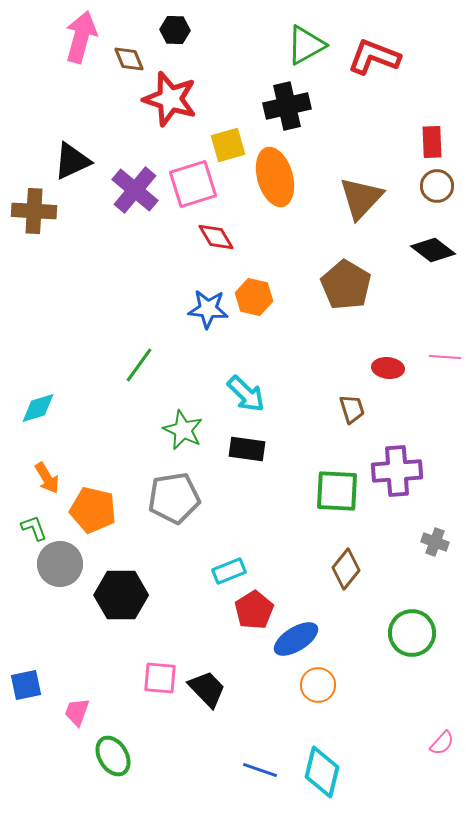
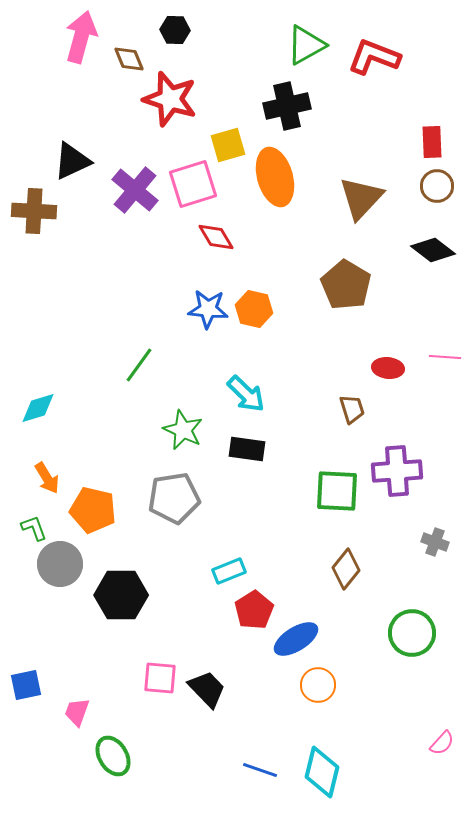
orange hexagon at (254, 297): moved 12 px down
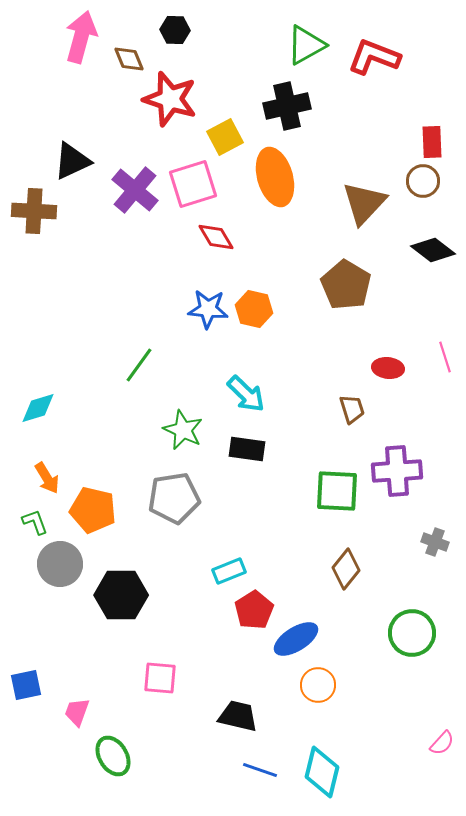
yellow square at (228, 145): moved 3 px left, 8 px up; rotated 12 degrees counterclockwise
brown circle at (437, 186): moved 14 px left, 5 px up
brown triangle at (361, 198): moved 3 px right, 5 px down
pink line at (445, 357): rotated 68 degrees clockwise
green L-shape at (34, 528): moved 1 px right, 6 px up
black trapezoid at (207, 689): moved 31 px right, 27 px down; rotated 33 degrees counterclockwise
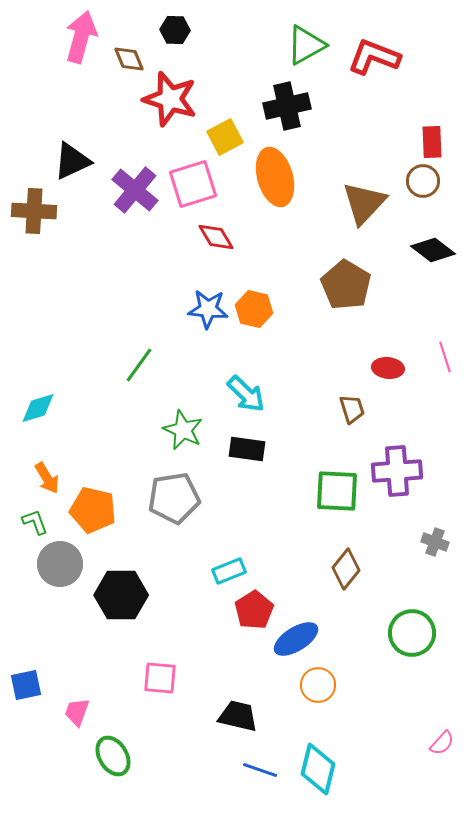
cyan diamond at (322, 772): moved 4 px left, 3 px up
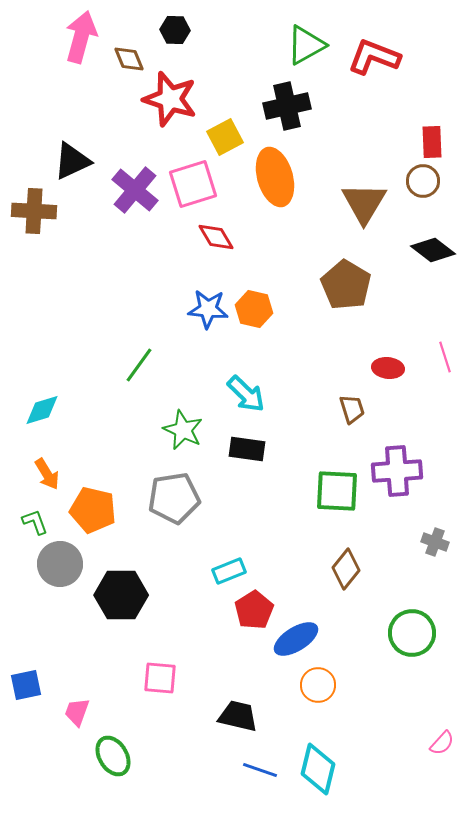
brown triangle at (364, 203): rotated 12 degrees counterclockwise
cyan diamond at (38, 408): moved 4 px right, 2 px down
orange arrow at (47, 478): moved 4 px up
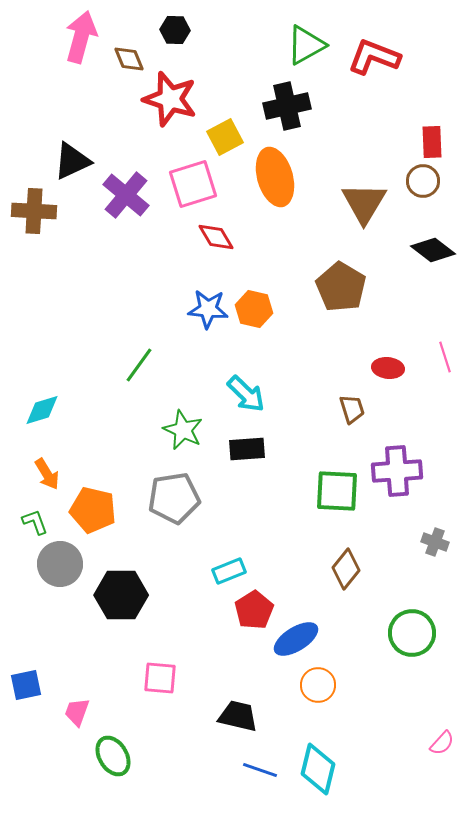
purple cross at (135, 190): moved 9 px left, 5 px down
brown pentagon at (346, 285): moved 5 px left, 2 px down
black rectangle at (247, 449): rotated 12 degrees counterclockwise
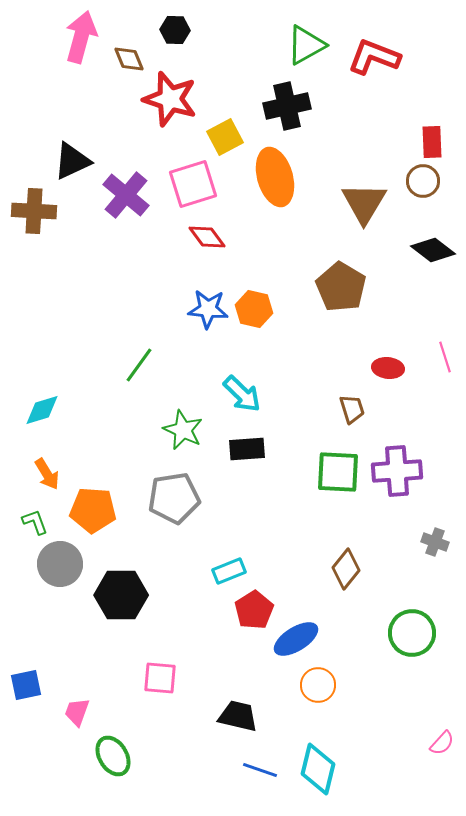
red diamond at (216, 237): moved 9 px left; rotated 6 degrees counterclockwise
cyan arrow at (246, 394): moved 4 px left
green square at (337, 491): moved 1 px right, 19 px up
orange pentagon at (93, 510): rotated 9 degrees counterclockwise
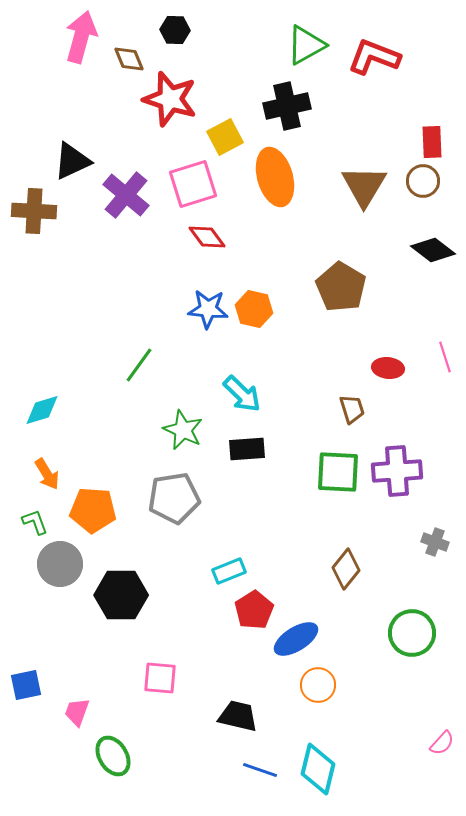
brown triangle at (364, 203): moved 17 px up
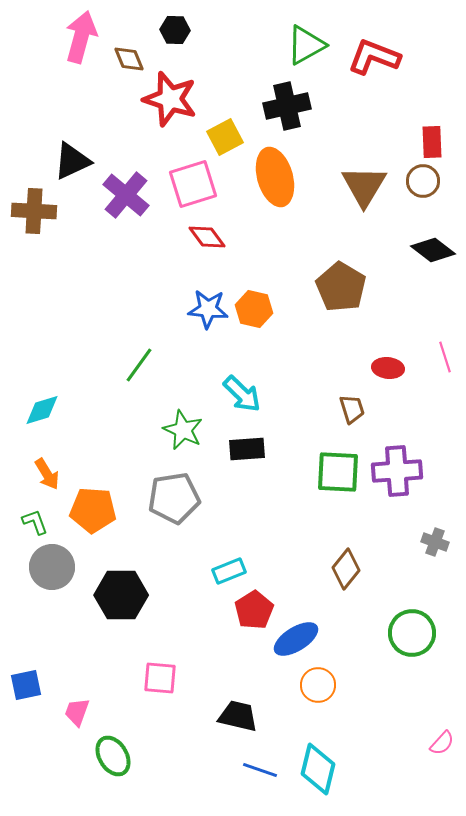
gray circle at (60, 564): moved 8 px left, 3 px down
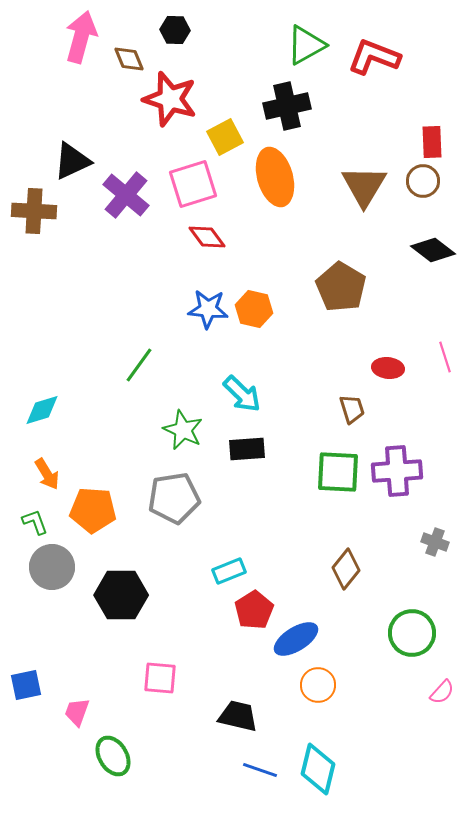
pink semicircle at (442, 743): moved 51 px up
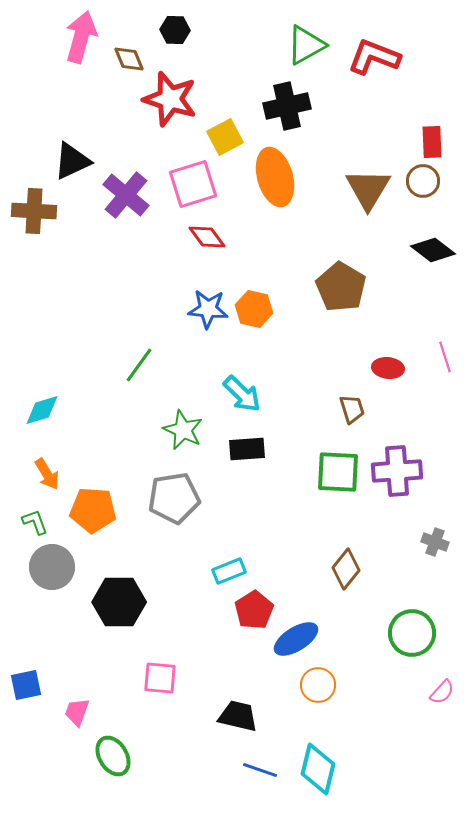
brown triangle at (364, 186): moved 4 px right, 3 px down
black hexagon at (121, 595): moved 2 px left, 7 px down
